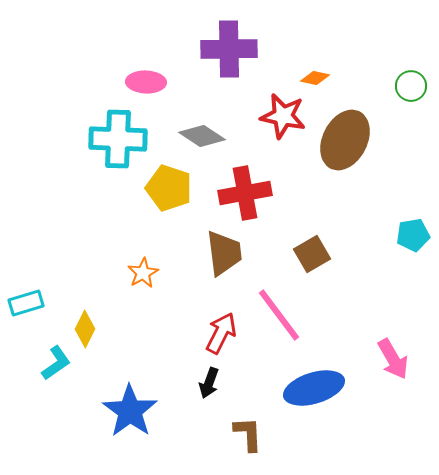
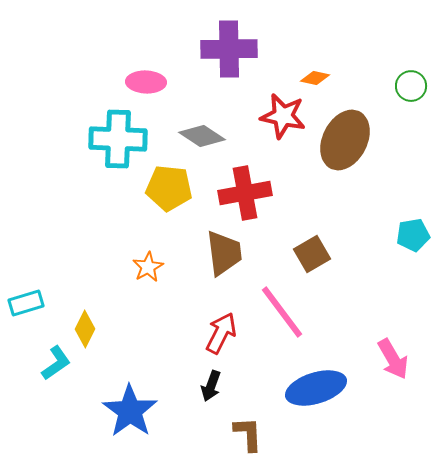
yellow pentagon: rotated 12 degrees counterclockwise
orange star: moved 5 px right, 6 px up
pink line: moved 3 px right, 3 px up
black arrow: moved 2 px right, 3 px down
blue ellipse: moved 2 px right
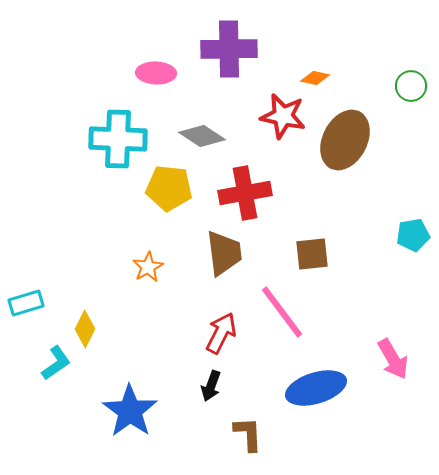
pink ellipse: moved 10 px right, 9 px up
brown square: rotated 24 degrees clockwise
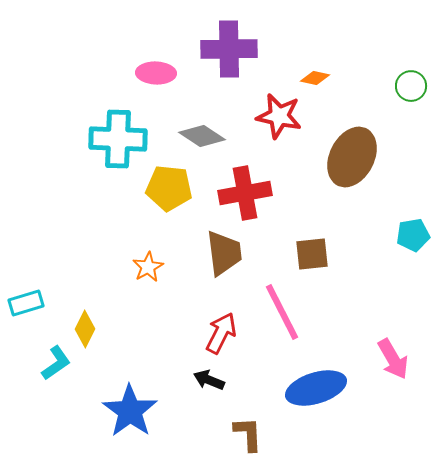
red star: moved 4 px left
brown ellipse: moved 7 px right, 17 px down
pink line: rotated 10 degrees clockwise
black arrow: moved 2 px left, 6 px up; rotated 92 degrees clockwise
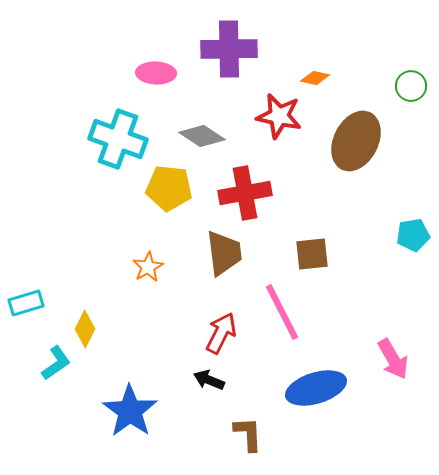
cyan cross: rotated 18 degrees clockwise
brown ellipse: moved 4 px right, 16 px up
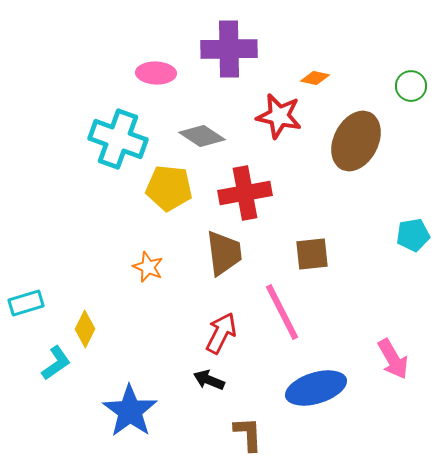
orange star: rotated 20 degrees counterclockwise
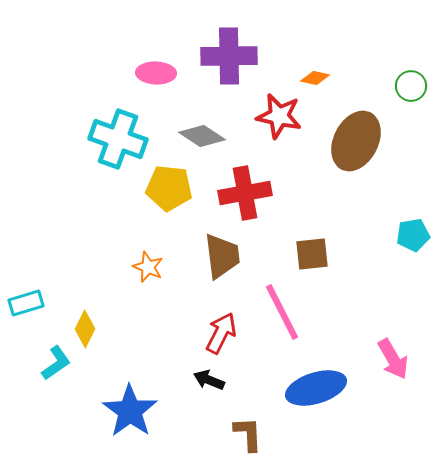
purple cross: moved 7 px down
brown trapezoid: moved 2 px left, 3 px down
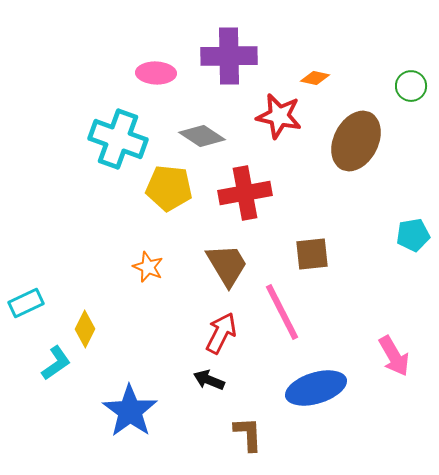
brown trapezoid: moved 5 px right, 9 px down; rotated 24 degrees counterclockwise
cyan rectangle: rotated 8 degrees counterclockwise
pink arrow: moved 1 px right, 3 px up
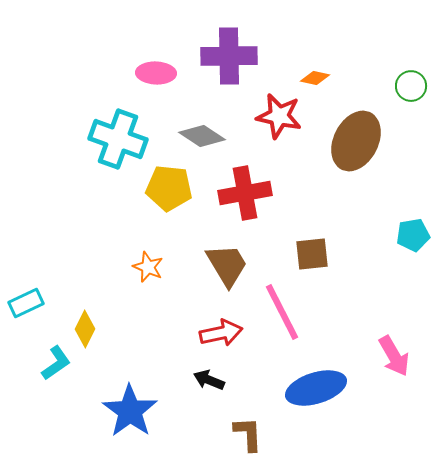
red arrow: rotated 51 degrees clockwise
